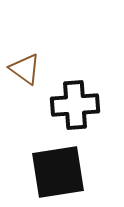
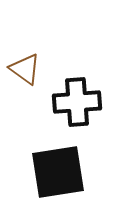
black cross: moved 2 px right, 3 px up
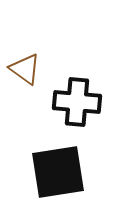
black cross: rotated 9 degrees clockwise
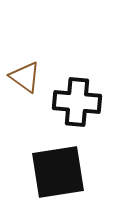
brown triangle: moved 8 px down
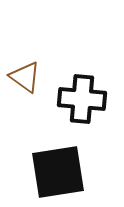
black cross: moved 5 px right, 3 px up
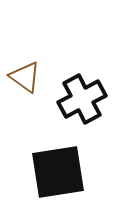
black cross: rotated 33 degrees counterclockwise
